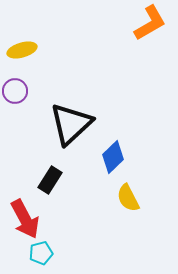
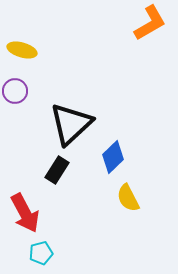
yellow ellipse: rotated 32 degrees clockwise
black rectangle: moved 7 px right, 10 px up
red arrow: moved 6 px up
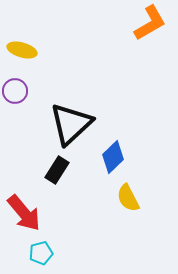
red arrow: moved 1 px left; rotated 12 degrees counterclockwise
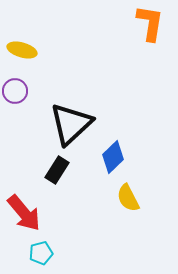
orange L-shape: rotated 51 degrees counterclockwise
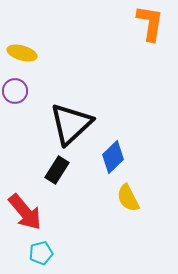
yellow ellipse: moved 3 px down
red arrow: moved 1 px right, 1 px up
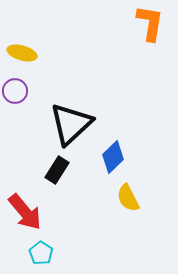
cyan pentagon: rotated 25 degrees counterclockwise
